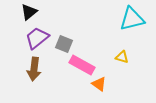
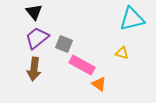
black triangle: moved 5 px right; rotated 30 degrees counterclockwise
yellow triangle: moved 4 px up
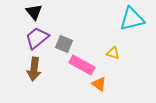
yellow triangle: moved 9 px left
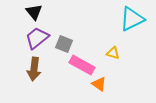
cyan triangle: rotated 12 degrees counterclockwise
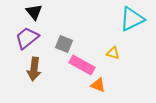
purple trapezoid: moved 10 px left
orange triangle: moved 1 px left, 1 px down; rotated 14 degrees counterclockwise
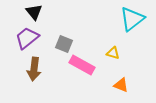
cyan triangle: rotated 12 degrees counterclockwise
orange triangle: moved 23 px right
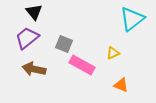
yellow triangle: rotated 40 degrees counterclockwise
brown arrow: rotated 95 degrees clockwise
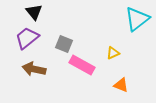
cyan triangle: moved 5 px right
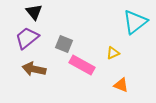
cyan triangle: moved 2 px left, 3 px down
